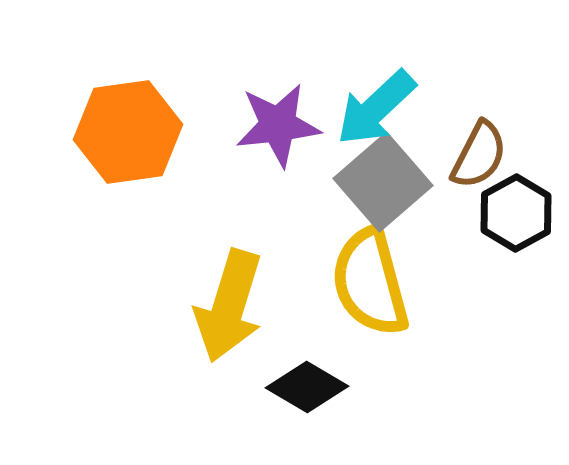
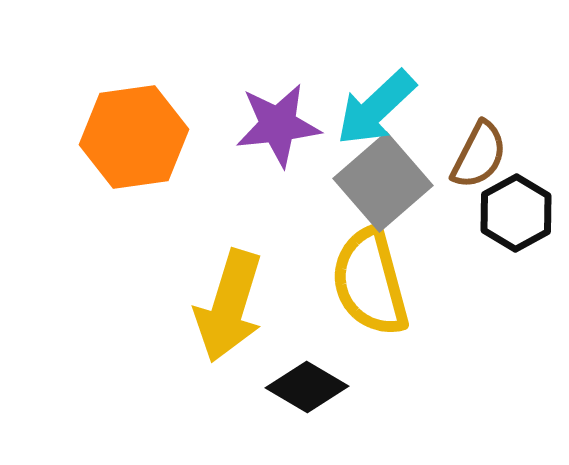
orange hexagon: moved 6 px right, 5 px down
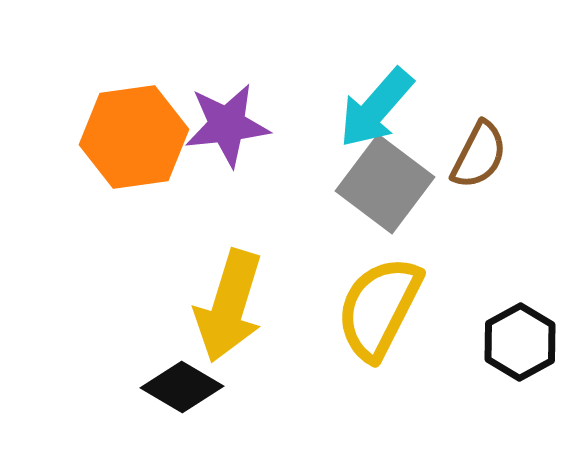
cyan arrow: rotated 6 degrees counterclockwise
purple star: moved 51 px left
gray square: moved 2 px right, 2 px down; rotated 12 degrees counterclockwise
black hexagon: moved 4 px right, 129 px down
yellow semicircle: moved 9 px right, 26 px down; rotated 42 degrees clockwise
black diamond: moved 125 px left
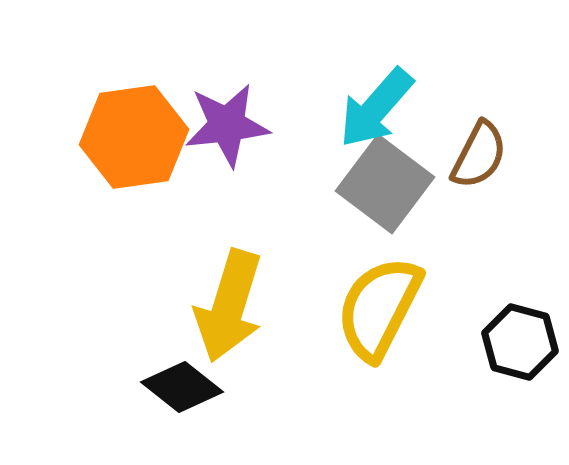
black hexagon: rotated 16 degrees counterclockwise
black diamond: rotated 8 degrees clockwise
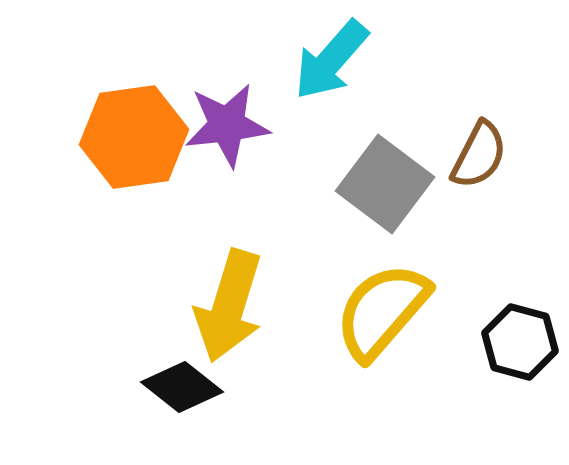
cyan arrow: moved 45 px left, 48 px up
yellow semicircle: moved 3 px right, 3 px down; rotated 14 degrees clockwise
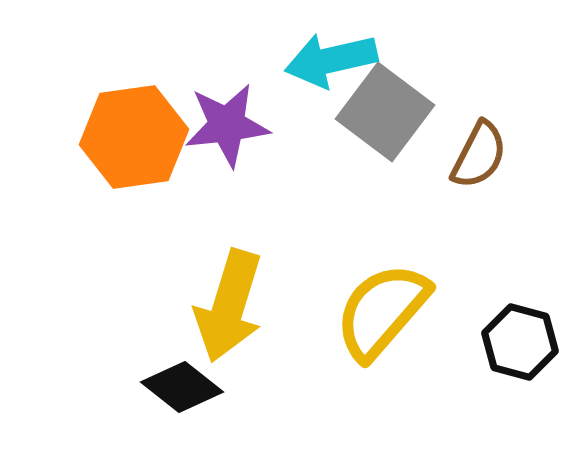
cyan arrow: rotated 36 degrees clockwise
gray square: moved 72 px up
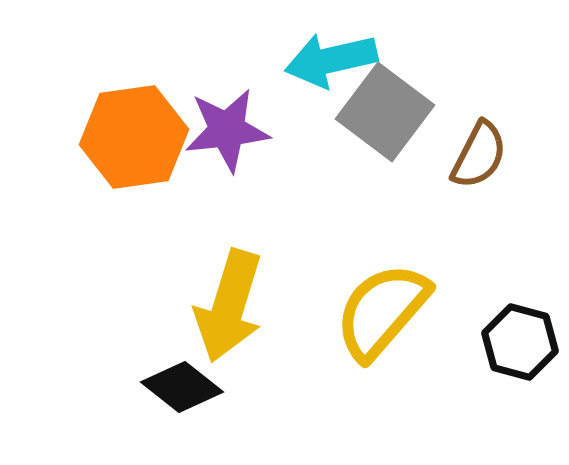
purple star: moved 5 px down
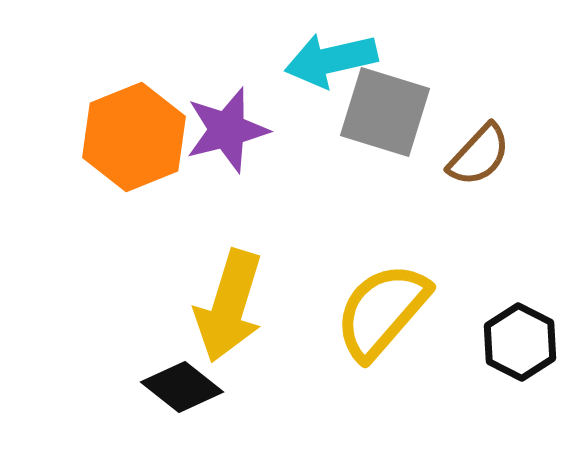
gray square: rotated 20 degrees counterclockwise
purple star: rotated 8 degrees counterclockwise
orange hexagon: rotated 14 degrees counterclockwise
brown semicircle: rotated 16 degrees clockwise
black hexagon: rotated 12 degrees clockwise
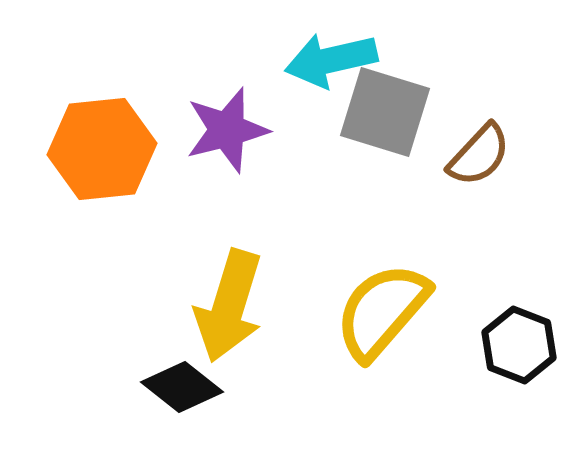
orange hexagon: moved 32 px left, 12 px down; rotated 16 degrees clockwise
black hexagon: moved 1 px left, 3 px down; rotated 6 degrees counterclockwise
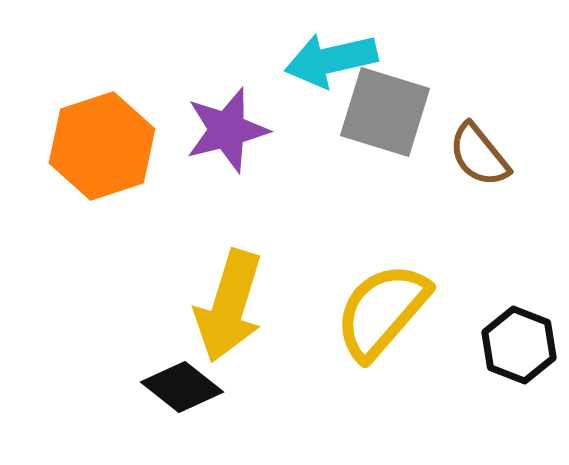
orange hexagon: moved 3 px up; rotated 12 degrees counterclockwise
brown semicircle: rotated 98 degrees clockwise
